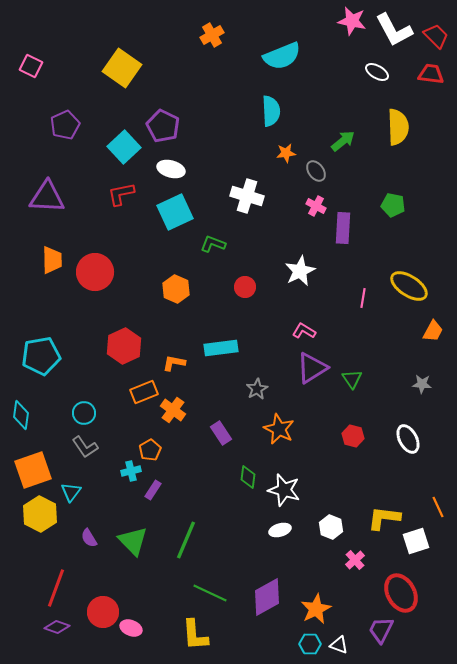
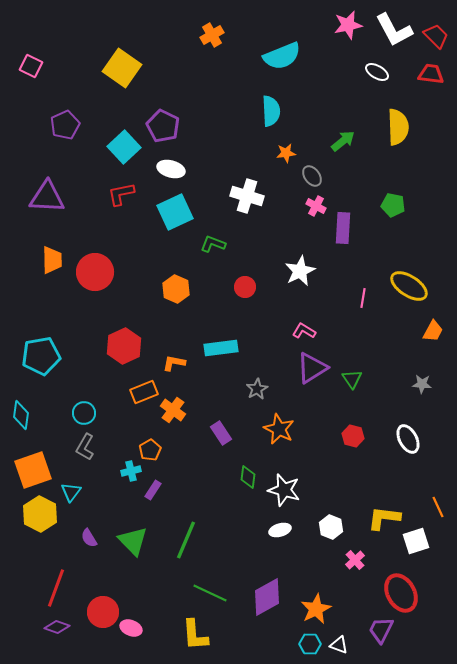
pink star at (352, 21): moved 4 px left, 4 px down; rotated 24 degrees counterclockwise
gray ellipse at (316, 171): moved 4 px left, 5 px down
gray L-shape at (85, 447): rotated 64 degrees clockwise
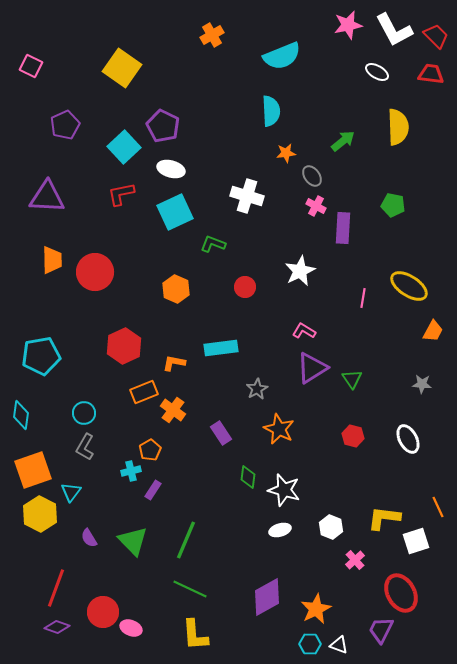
green line at (210, 593): moved 20 px left, 4 px up
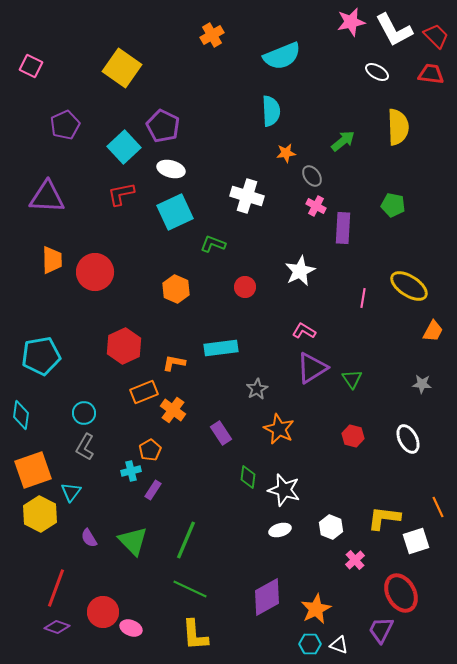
pink star at (348, 25): moved 3 px right, 3 px up
